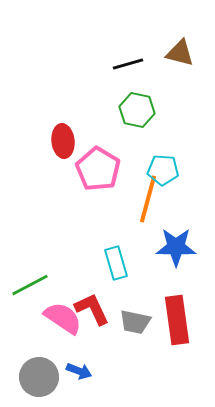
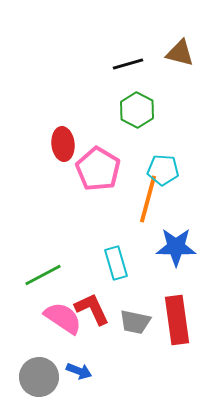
green hexagon: rotated 16 degrees clockwise
red ellipse: moved 3 px down
green line: moved 13 px right, 10 px up
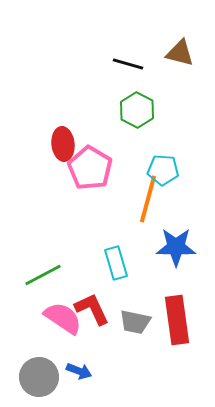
black line: rotated 32 degrees clockwise
pink pentagon: moved 8 px left, 1 px up
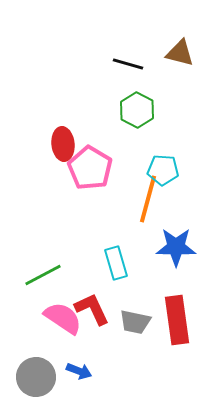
gray circle: moved 3 px left
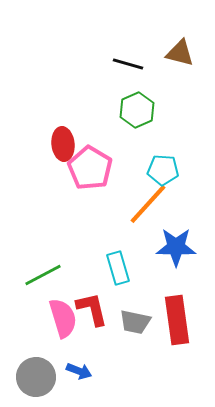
green hexagon: rotated 8 degrees clockwise
orange line: moved 5 px down; rotated 27 degrees clockwise
cyan rectangle: moved 2 px right, 5 px down
red L-shape: rotated 12 degrees clockwise
pink semicircle: rotated 39 degrees clockwise
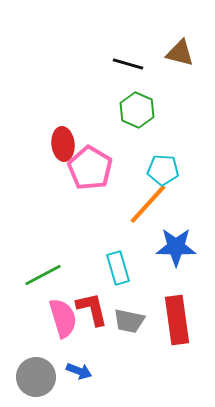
green hexagon: rotated 12 degrees counterclockwise
gray trapezoid: moved 6 px left, 1 px up
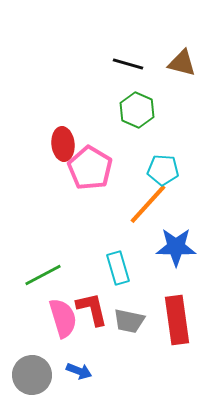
brown triangle: moved 2 px right, 10 px down
gray circle: moved 4 px left, 2 px up
